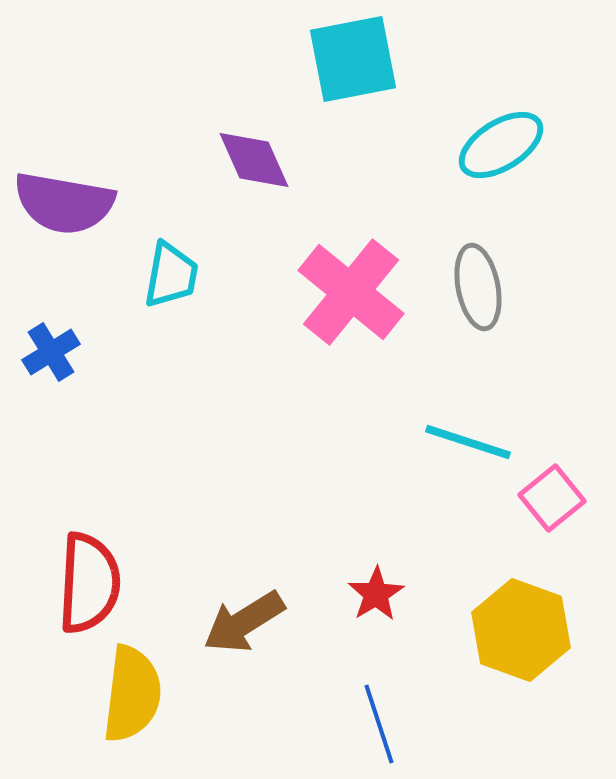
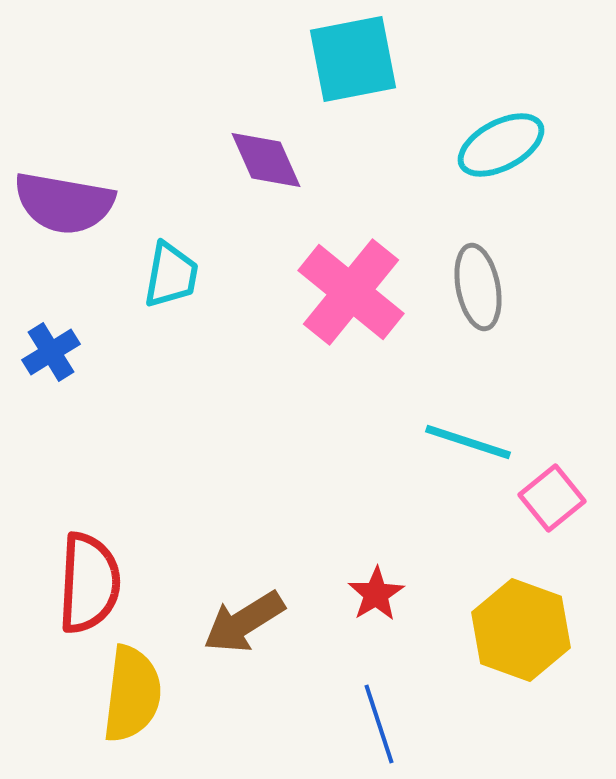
cyan ellipse: rotated 4 degrees clockwise
purple diamond: moved 12 px right
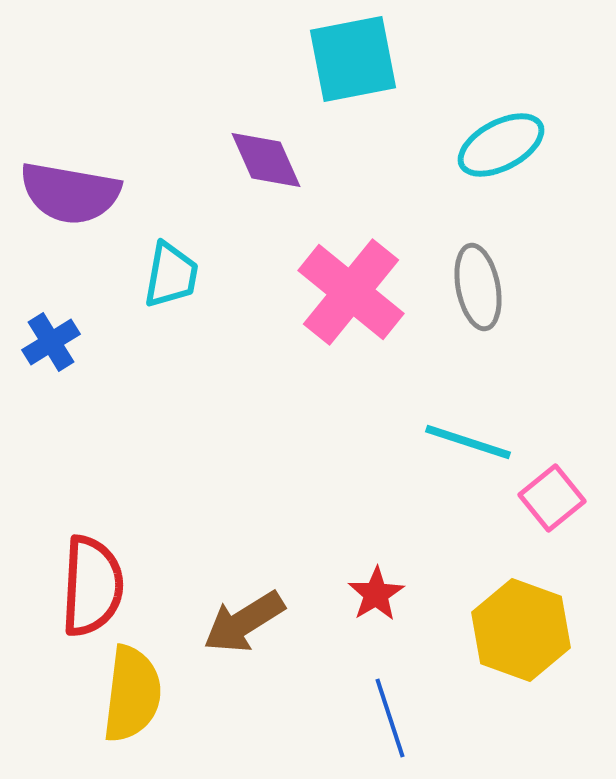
purple semicircle: moved 6 px right, 10 px up
blue cross: moved 10 px up
red semicircle: moved 3 px right, 3 px down
blue line: moved 11 px right, 6 px up
